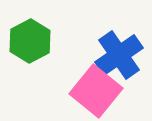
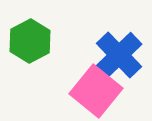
blue cross: rotated 9 degrees counterclockwise
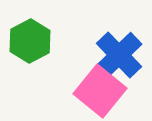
pink square: moved 4 px right
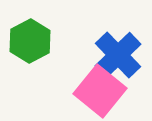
blue cross: moved 1 px left
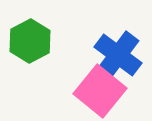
blue cross: rotated 9 degrees counterclockwise
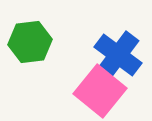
green hexagon: moved 1 px down; rotated 21 degrees clockwise
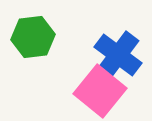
green hexagon: moved 3 px right, 5 px up
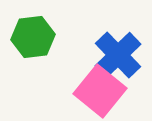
blue cross: rotated 9 degrees clockwise
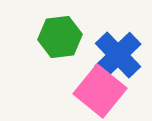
green hexagon: moved 27 px right
